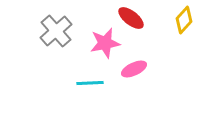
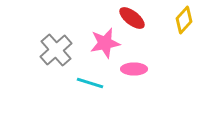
red ellipse: moved 1 px right
gray cross: moved 19 px down
pink ellipse: rotated 25 degrees clockwise
cyan line: rotated 20 degrees clockwise
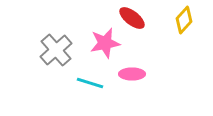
pink ellipse: moved 2 px left, 5 px down
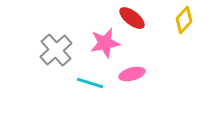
pink ellipse: rotated 15 degrees counterclockwise
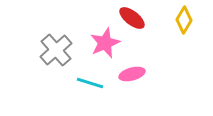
yellow diamond: rotated 12 degrees counterclockwise
pink star: rotated 12 degrees counterclockwise
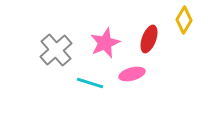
red ellipse: moved 17 px right, 21 px down; rotated 72 degrees clockwise
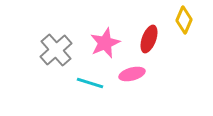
yellow diamond: rotated 8 degrees counterclockwise
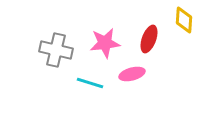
yellow diamond: rotated 20 degrees counterclockwise
pink star: rotated 16 degrees clockwise
gray cross: rotated 36 degrees counterclockwise
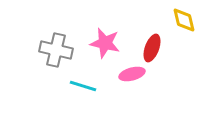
yellow diamond: rotated 16 degrees counterclockwise
red ellipse: moved 3 px right, 9 px down
pink star: rotated 20 degrees clockwise
cyan line: moved 7 px left, 3 px down
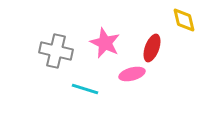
pink star: rotated 12 degrees clockwise
gray cross: moved 1 px down
cyan line: moved 2 px right, 3 px down
